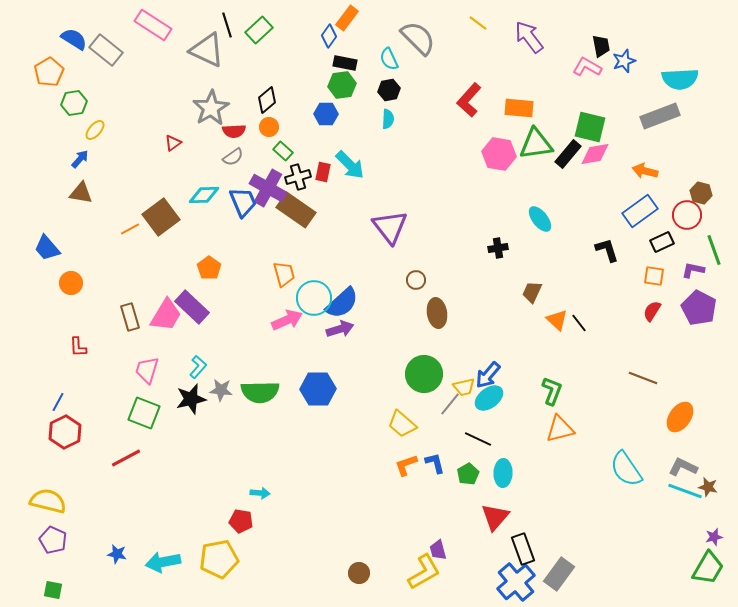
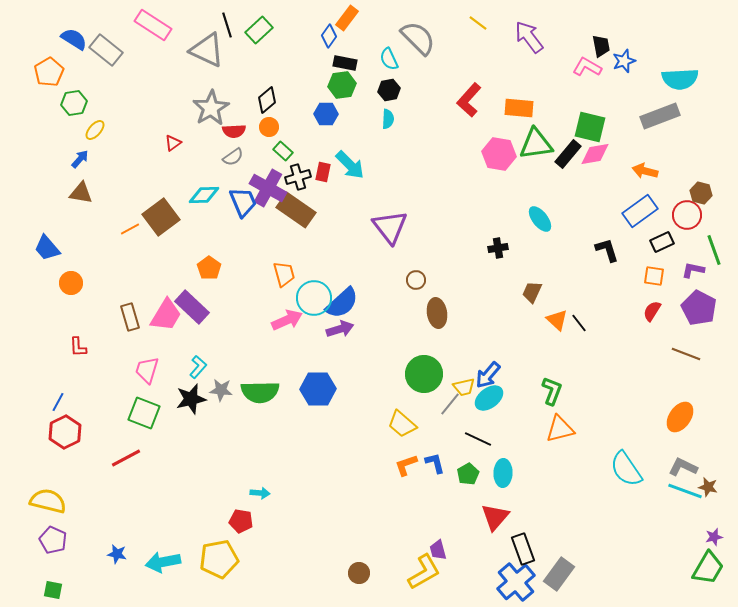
brown line at (643, 378): moved 43 px right, 24 px up
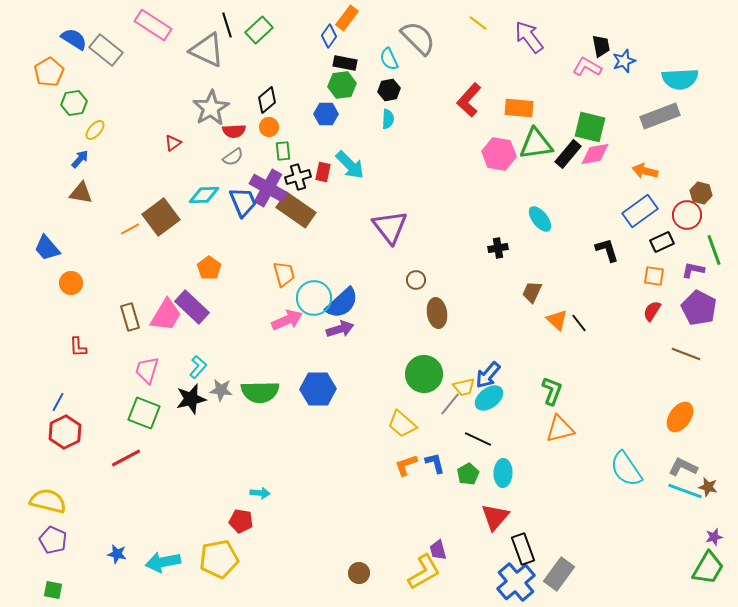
green rectangle at (283, 151): rotated 42 degrees clockwise
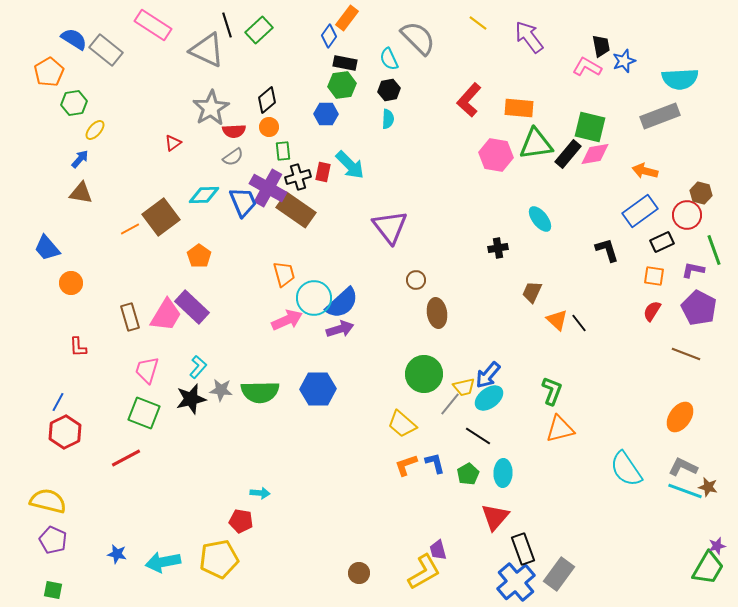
pink hexagon at (499, 154): moved 3 px left, 1 px down
orange pentagon at (209, 268): moved 10 px left, 12 px up
black line at (478, 439): moved 3 px up; rotated 8 degrees clockwise
purple star at (714, 537): moved 3 px right, 9 px down
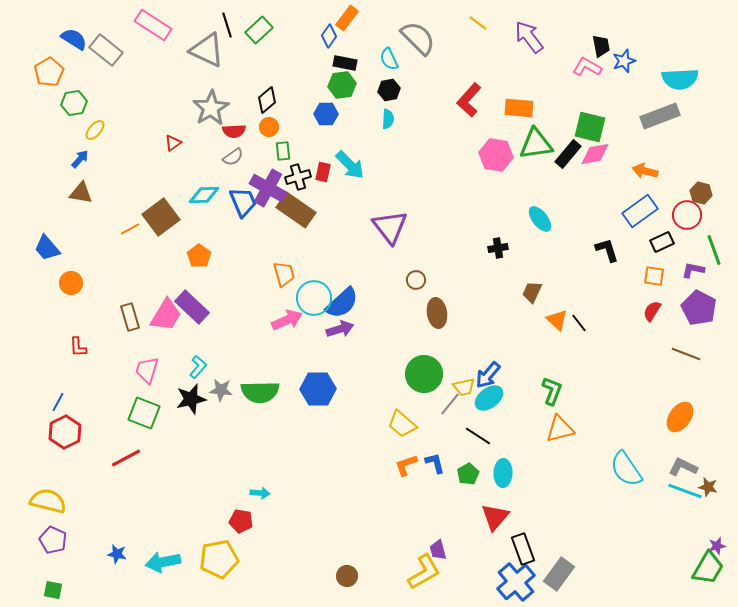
brown circle at (359, 573): moved 12 px left, 3 px down
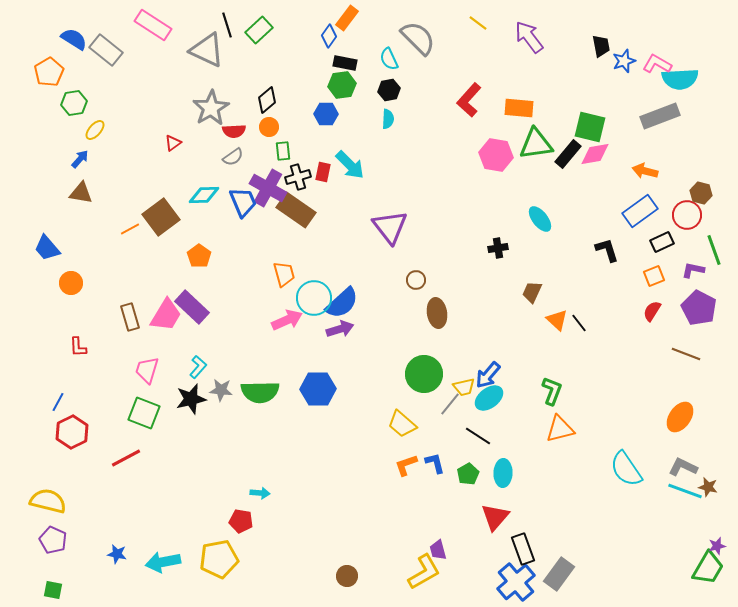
pink L-shape at (587, 67): moved 70 px right, 3 px up
orange square at (654, 276): rotated 30 degrees counterclockwise
red hexagon at (65, 432): moved 7 px right
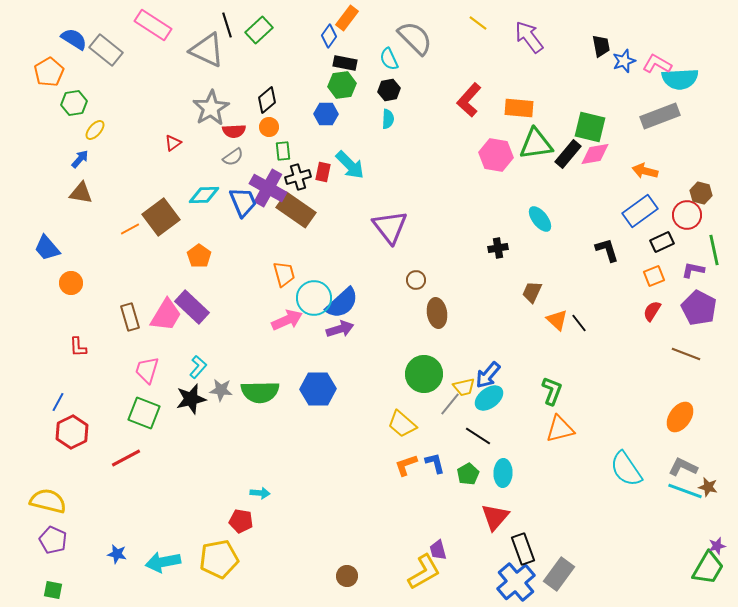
gray semicircle at (418, 38): moved 3 px left
green line at (714, 250): rotated 8 degrees clockwise
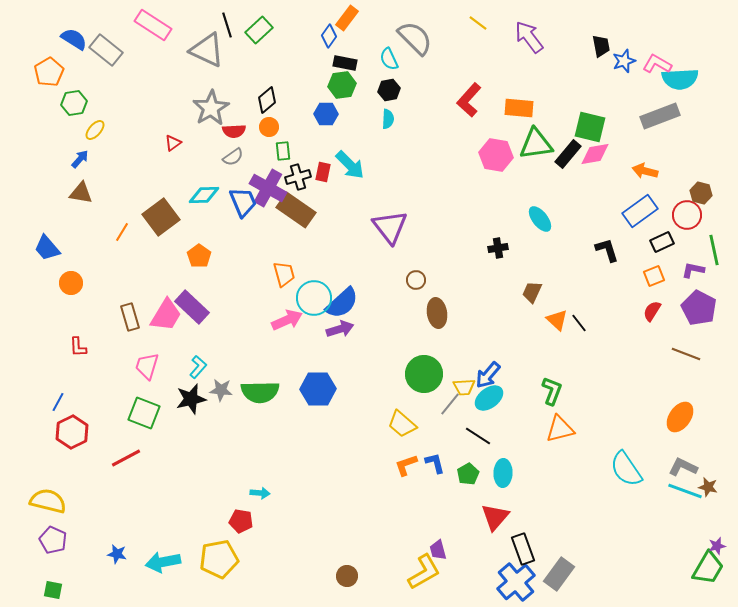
orange line at (130, 229): moved 8 px left, 3 px down; rotated 30 degrees counterclockwise
pink trapezoid at (147, 370): moved 4 px up
yellow trapezoid at (464, 387): rotated 10 degrees clockwise
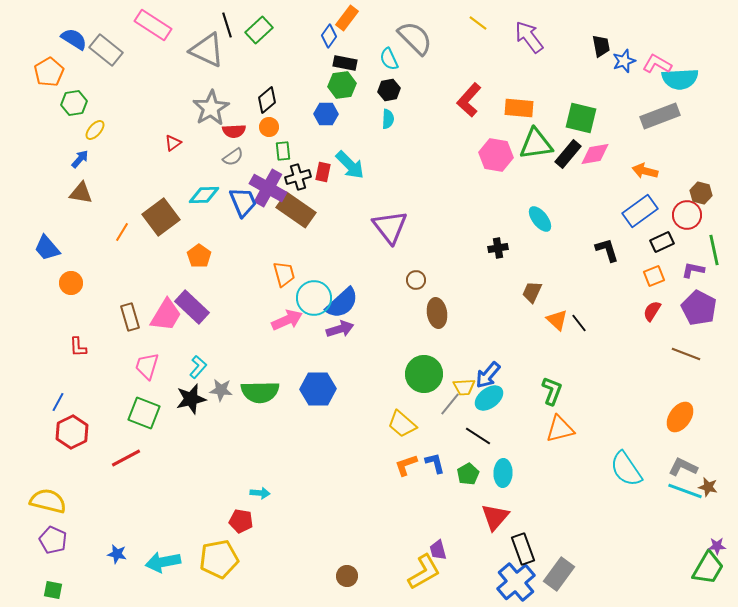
green square at (590, 127): moved 9 px left, 9 px up
purple star at (717, 546): rotated 12 degrees clockwise
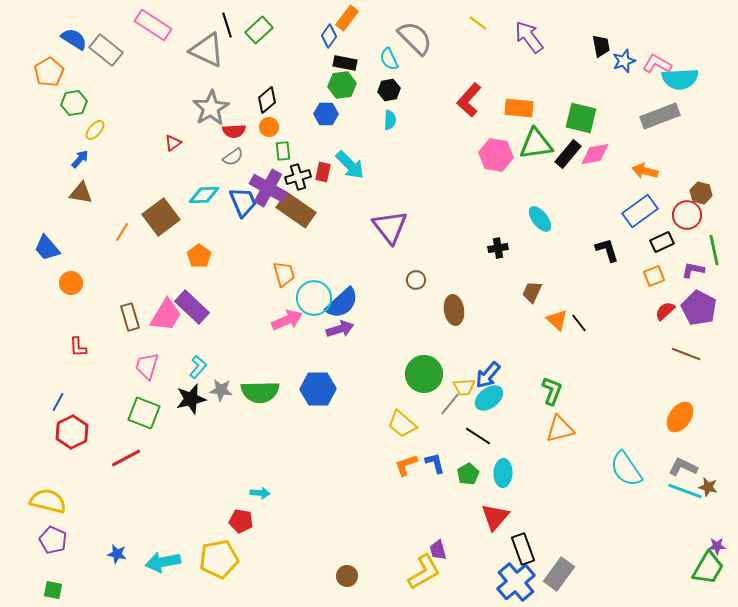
cyan semicircle at (388, 119): moved 2 px right, 1 px down
red semicircle at (652, 311): moved 13 px right; rotated 15 degrees clockwise
brown ellipse at (437, 313): moved 17 px right, 3 px up
